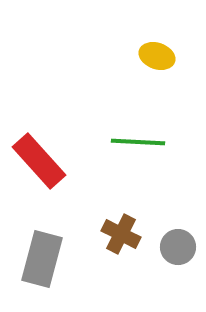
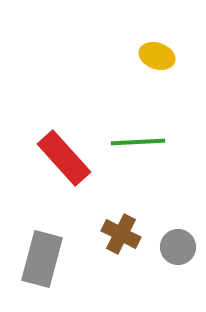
green line: rotated 6 degrees counterclockwise
red rectangle: moved 25 px right, 3 px up
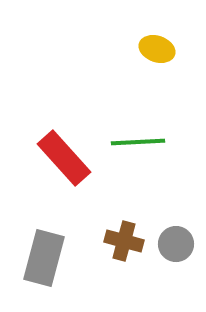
yellow ellipse: moved 7 px up
brown cross: moved 3 px right, 7 px down; rotated 12 degrees counterclockwise
gray circle: moved 2 px left, 3 px up
gray rectangle: moved 2 px right, 1 px up
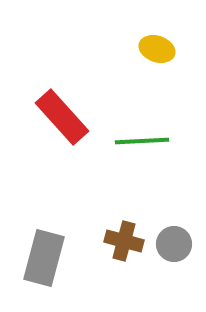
green line: moved 4 px right, 1 px up
red rectangle: moved 2 px left, 41 px up
gray circle: moved 2 px left
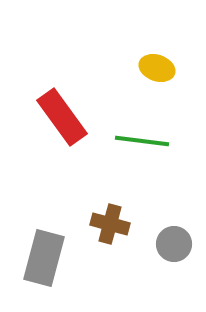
yellow ellipse: moved 19 px down
red rectangle: rotated 6 degrees clockwise
green line: rotated 10 degrees clockwise
brown cross: moved 14 px left, 17 px up
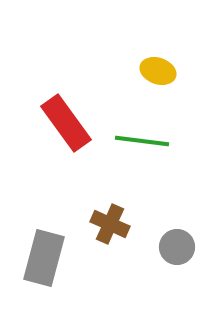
yellow ellipse: moved 1 px right, 3 px down
red rectangle: moved 4 px right, 6 px down
brown cross: rotated 9 degrees clockwise
gray circle: moved 3 px right, 3 px down
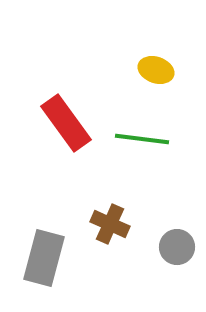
yellow ellipse: moved 2 px left, 1 px up
green line: moved 2 px up
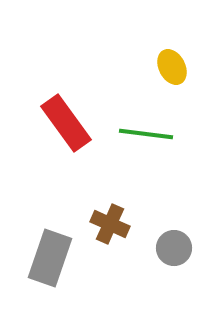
yellow ellipse: moved 16 px right, 3 px up; rotated 44 degrees clockwise
green line: moved 4 px right, 5 px up
gray circle: moved 3 px left, 1 px down
gray rectangle: moved 6 px right; rotated 4 degrees clockwise
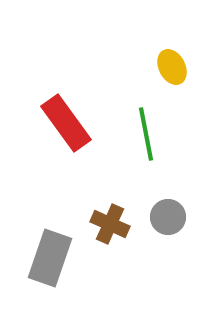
green line: rotated 72 degrees clockwise
gray circle: moved 6 px left, 31 px up
